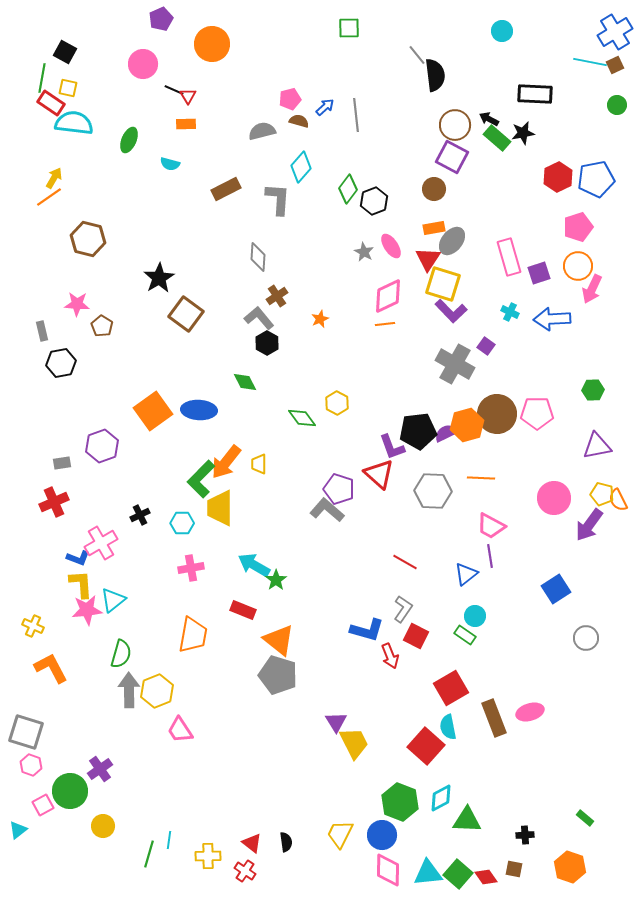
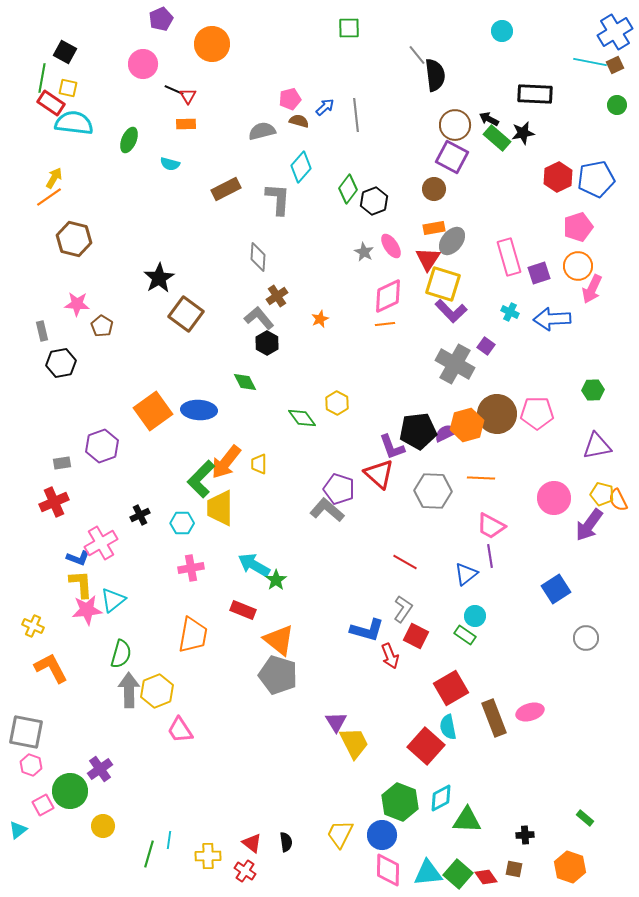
brown hexagon at (88, 239): moved 14 px left
gray square at (26, 732): rotated 6 degrees counterclockwise
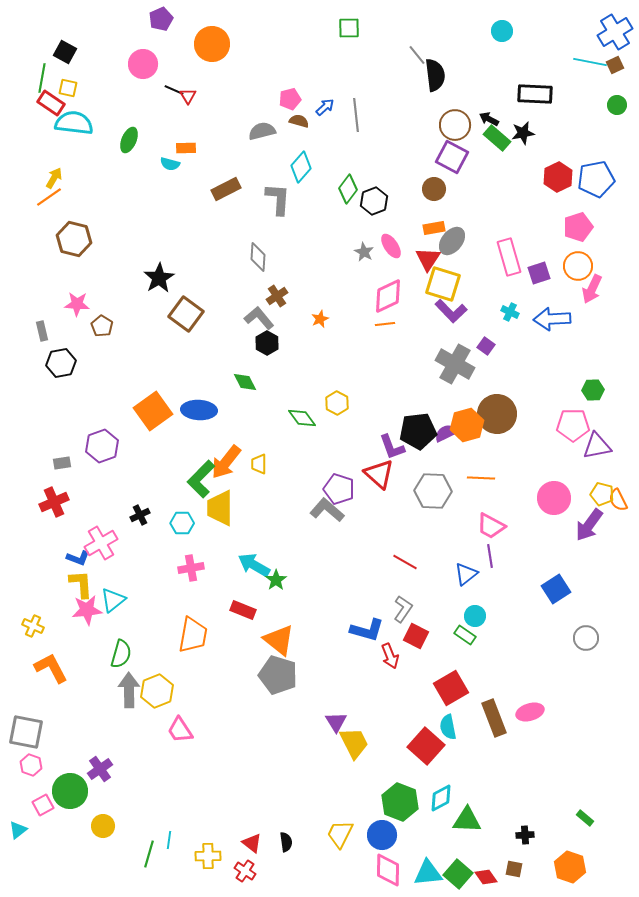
orange rectangle at (186, 124): moved 24 px down
pink pentagon at (537, 413): moved 36 px right, 12 px down
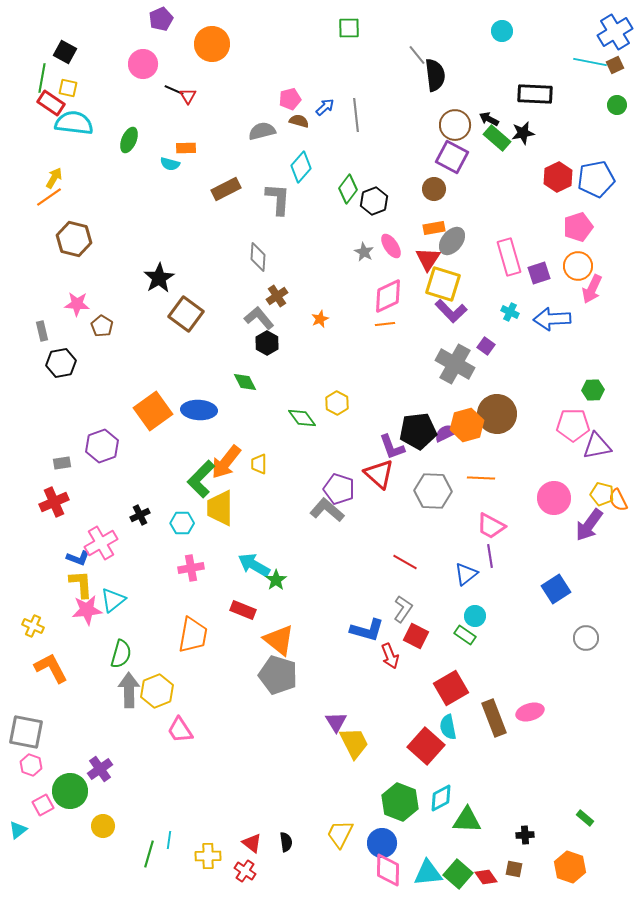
blue circle at (382, 835): moved 8 px down
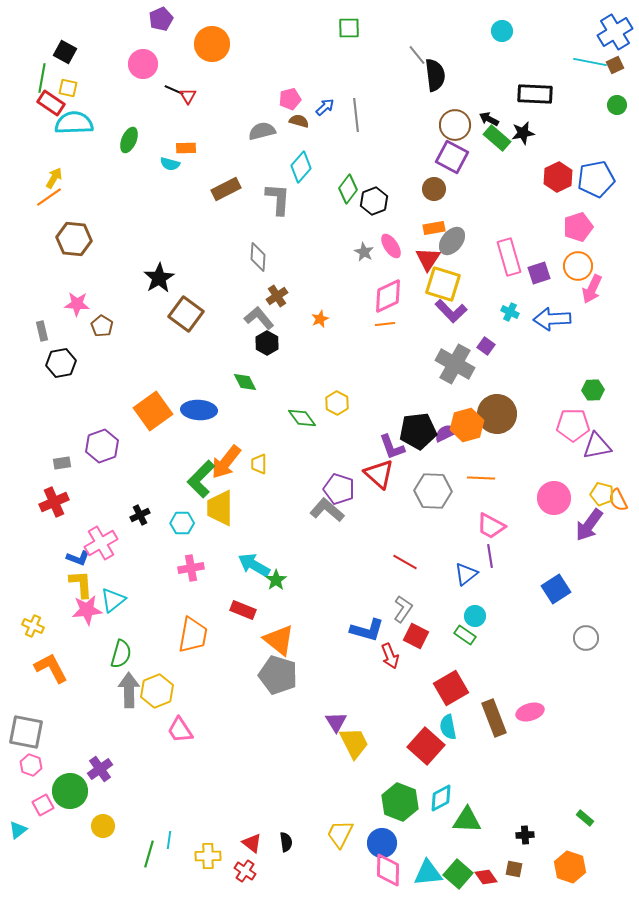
cyan semicircle at (74, 123): rotated 9 degrees counterclockwise
brown hexagon at (74, 239): rotated 8 degrees counterclockwise
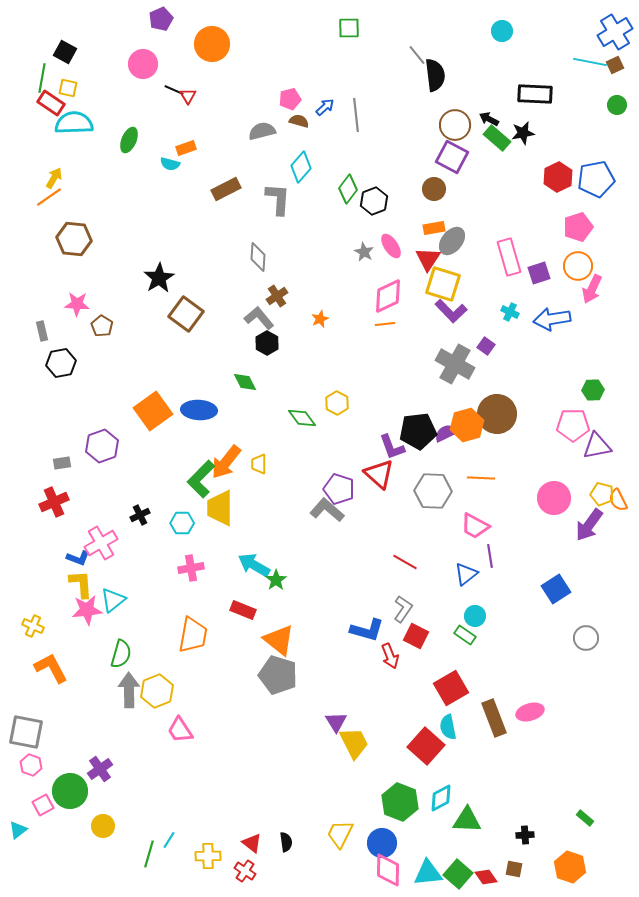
orange rectangle at (186, 148): rotated 18 degrees counterclockwise
blue arrow at (552, 319): rotated 6 degrees counterclockwise
pink trapezoid at (491, 526): moved 16 px left
cyan line at (169, 840): rotated 24 degrees clockwise
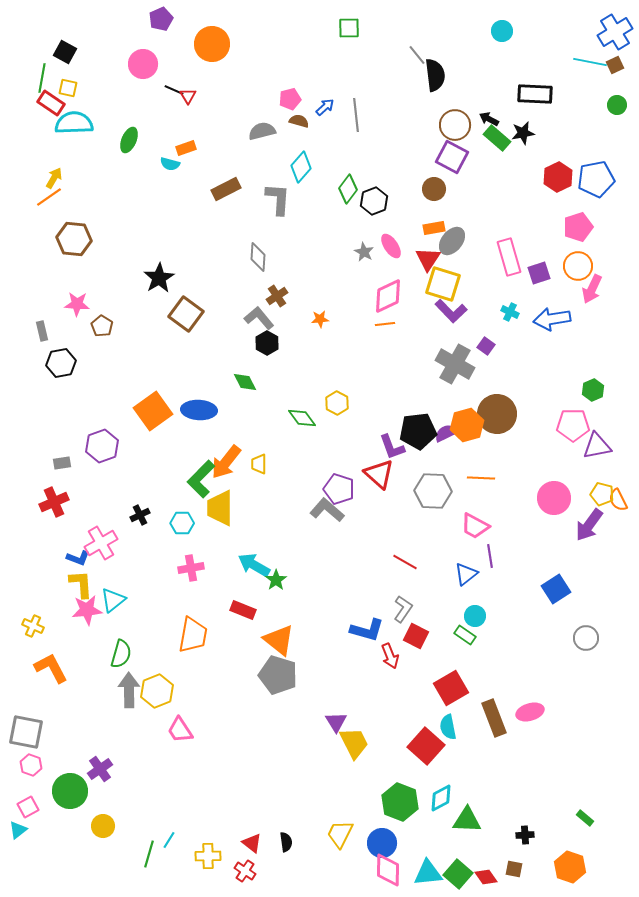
orange star at (320, 319): rotated 18 degrees clockwise
green hexagon at (593, 390): rotated 20 degrees counterclockwise
pink square at (43, 805): moved 15 px left, 2 px down
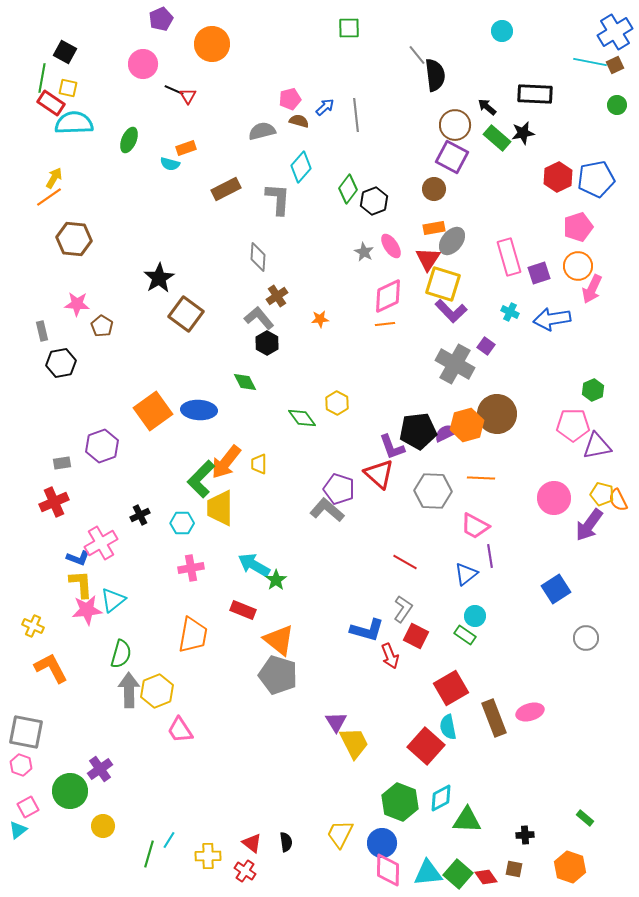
black arrow at (489, 119): moved 2 px left, 12 px up; rotated 12 degrees clockwise
pink hexagon at (31, 765): moved 10 px left
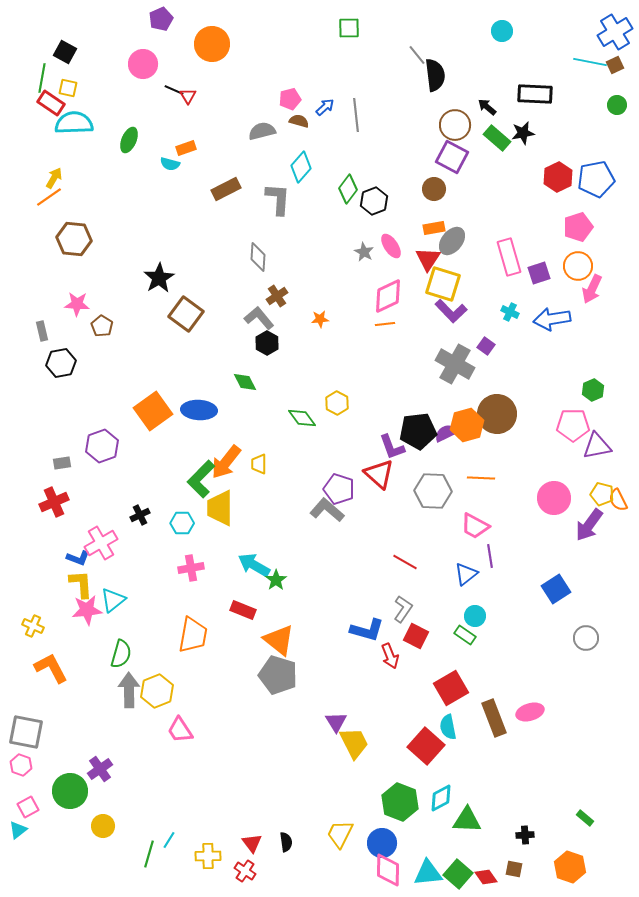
red triangle at (252, 843): rotated 15 degrees clockwise
